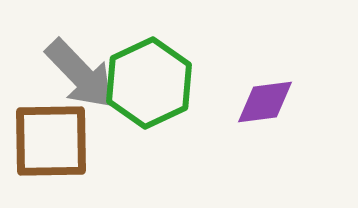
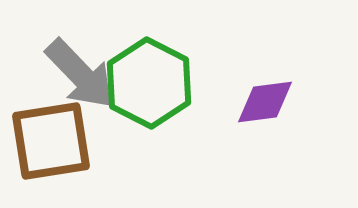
green hexagon: rotated 8 degrees counterclockwise
brown square: rotated 8 degrees counterclockwise
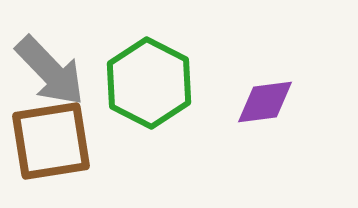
gray arrow: moved 30 px left, 3 px up
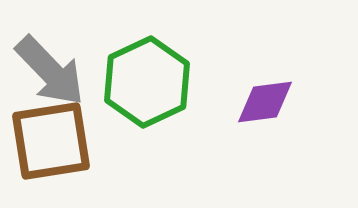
green hexagon: moved 2 px left, 1 px up; rotated 8 degrees clockwise
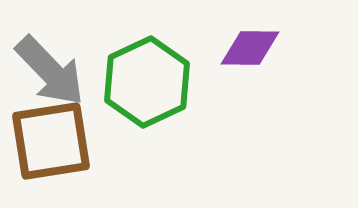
purple diamond: moved 15 px left, 54 px up; rotated 8 degrees clockwise
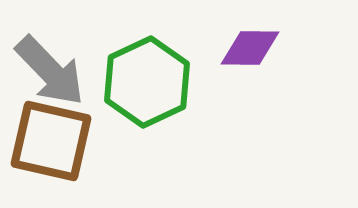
brown square: rotated 22 degrees clockwise
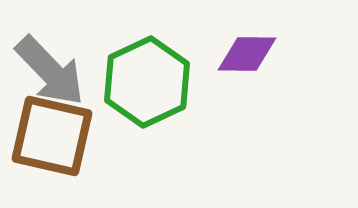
purple diamond: moved 3 px left, 6 px down
brown square: moved 1 px right, 5 px up
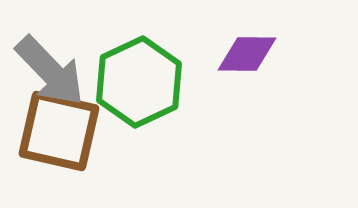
green hexagon: moved 8 px left
brown square: moved 7 px right, 5 px up
